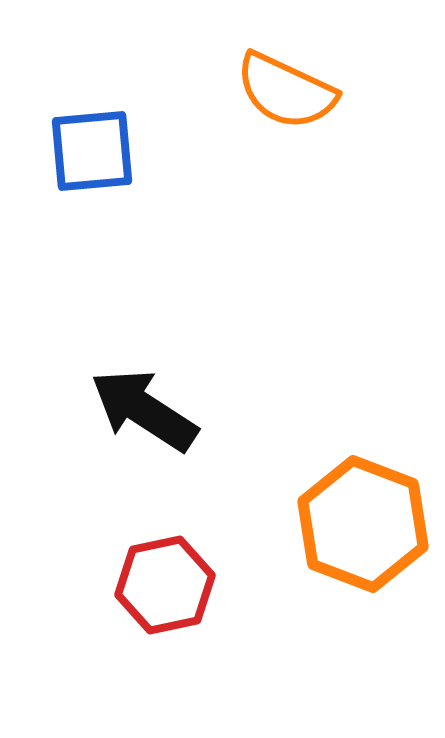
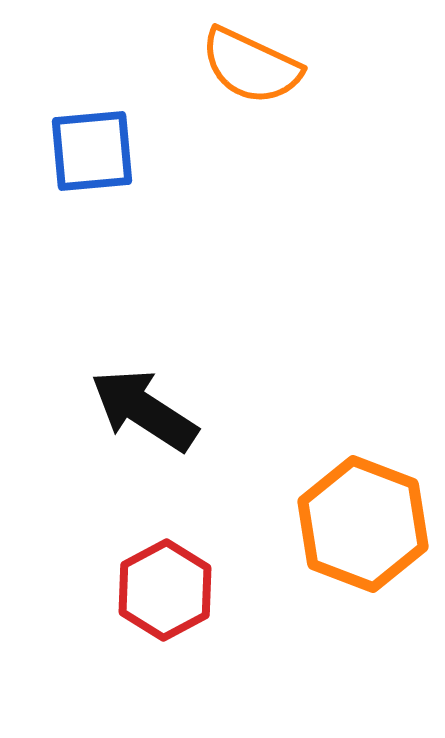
orange semicircle: moved 35 px left, 25 px up
red hexagon: moved 5 px down; rotated 16 degrees counterclockwise
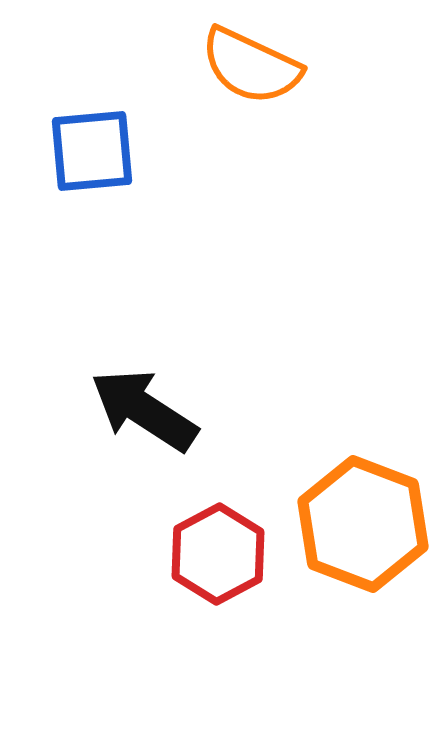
red hexagon: moved 53 px right, 36 px up
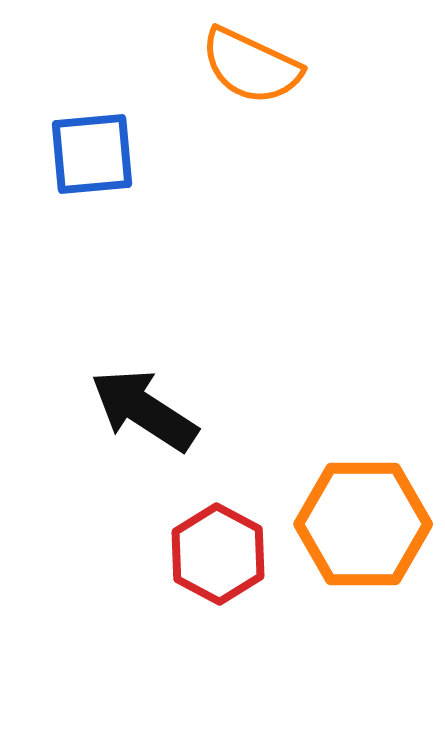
blue square: moved 3 px down
orange hexagon: rotated 21 degrees counterclockwise
red hexagon: rotated 4 degrees counterclockwise
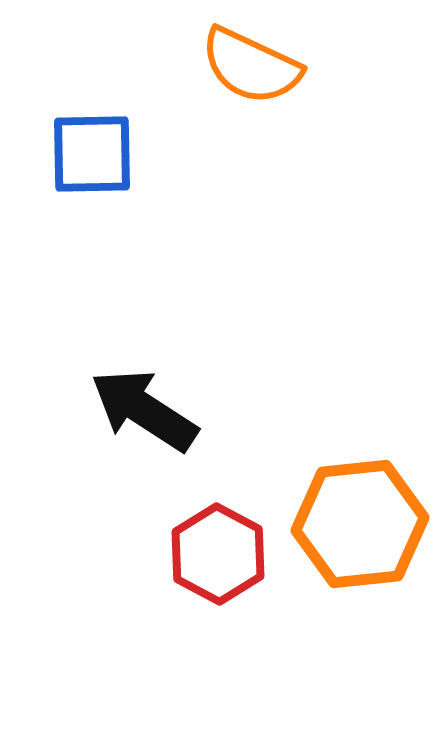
blue square: rotated 4 degrees clockwise
orange hexagon: moved 3 px left; rotated 6 degrees counterclockwise
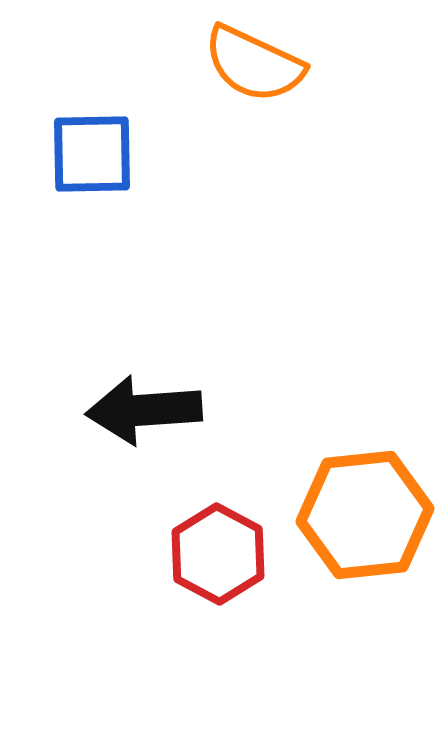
orange semicircle: moved 3 px right, 2 px up
black arrow: rotated 37 degrees counterclockwise
orange hexagon: moved 5 px right, 9 px up
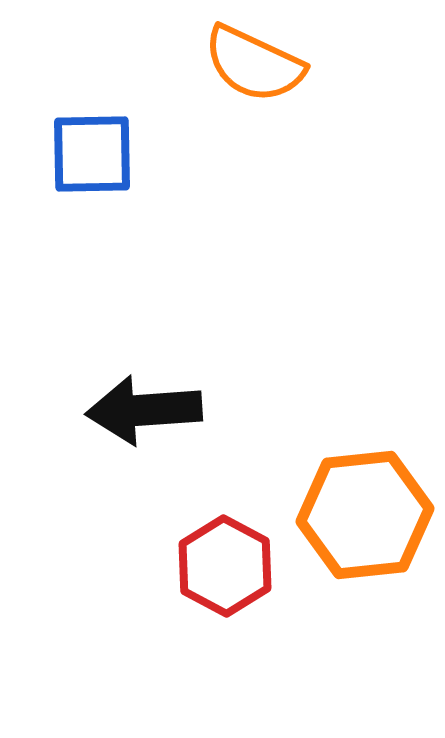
red hexagon: moved 7 px right, 12 px down
